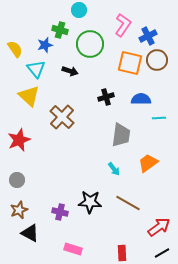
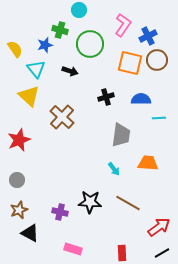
orange trapezoid: rotated 40 degrees clockwise
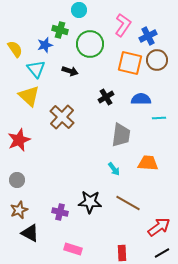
black cross: rotated 14 degrees counterclockwise
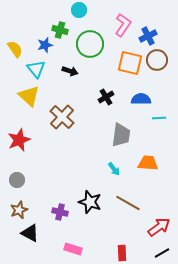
black star: rotated 15 degrees clockwise
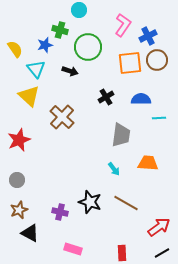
green circle: moved 2 px left, 3 px down
orange square: rotated 20 degrees counterclockwise
brown line: moved 2 px left
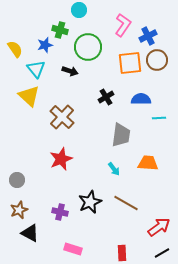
red star: moved 42 px right, 19 px down
black star: rotated 30 degrees clockwise
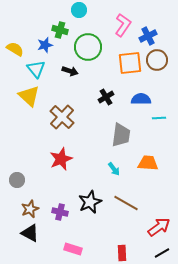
yellow semicircle: rotated 24 degrees counterclockwise
brown star: moved 11 px right, 1 px up
